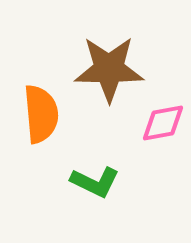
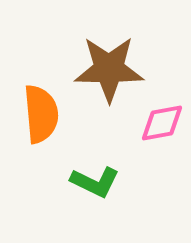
pink diamond: moved 1 px left
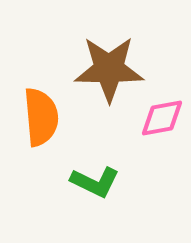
orange semicircle: moved 3 px down
pink diamond: moved 5 px up
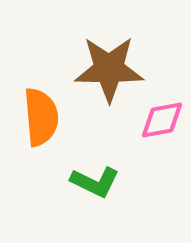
pink diamond: moved 2 px down
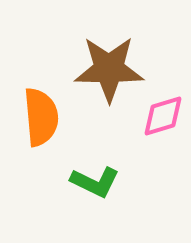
pink diamond: moved 1 px right, 4 px up; rotated 6 degrees counterclockwise
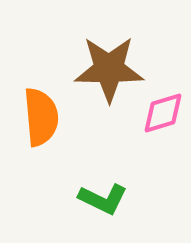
pink diamond: moved 3 px up
green L-shape: moved 8 px right, 17 px down
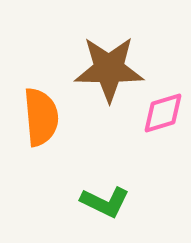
green L-shape: moved 2 px right, 3 px down
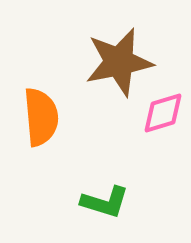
brown star: moved 10 px right, 7 px up; rotated 12 degrees counterclockwise
green L-shape: rotated 9 degrees counterclockwise
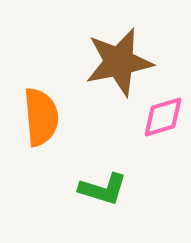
pink diamond: moved 4 px down
green L-shape: moved 2 px left, 13 px up
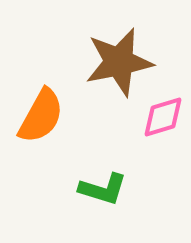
orange semicircle: moved 1 px up; rotated 34 degrees clockwise
